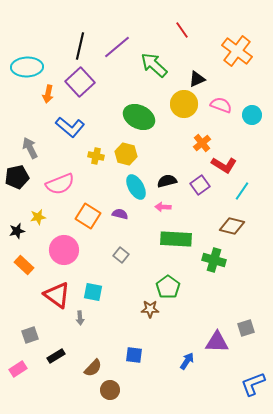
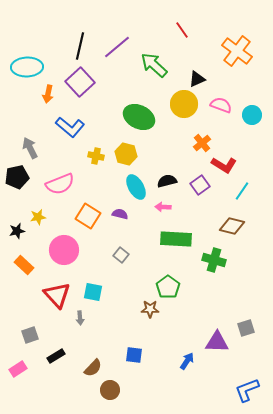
red triangle at (57, 295): rotated 12 degrees clockwise
blue L-shape at (253, 384): moved 6 px left, 6 px down
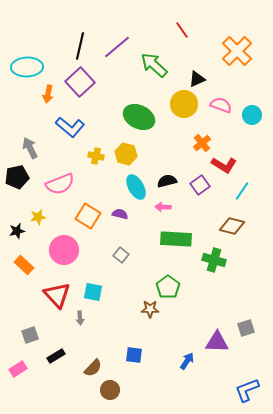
orange cross at (237, 51): rotated 8 degrees clockwise
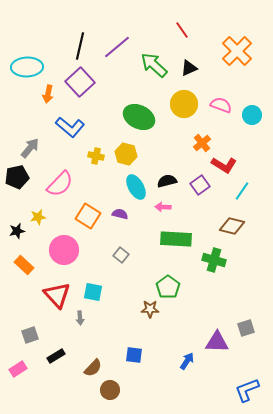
black triangle at (197, 79): moved 8 px left, 11 px up
gray arrow at (30, 148): rotated 65 degrees clockwise
pink semicircle at (60, 184): rotated 24 degrees counterclockwise
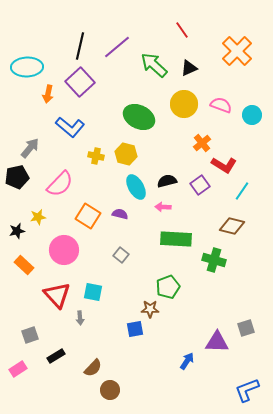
green pentagon at (168, 287): rotated 15 degrees clockwise
blue square at (134, 355): moved 1 px right, 26 px up; rotated 18 degrees counterclockwise
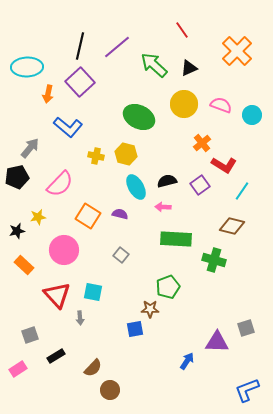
blue L-shape at (70, 127): moved 2 px left
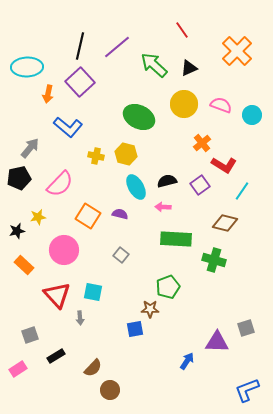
black pentagon at (17, 177): moved 2 px right, 1 px down
brown diamond at (232, 226): moved 7 px left, 3 px up
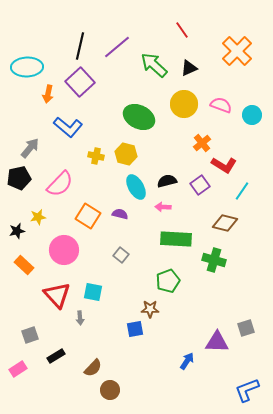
green pentagon at (168, 287): moved 6 px up
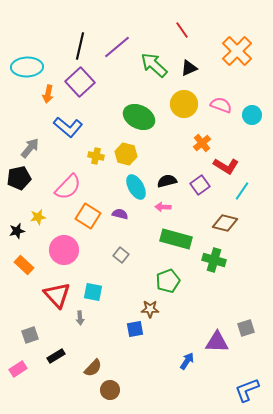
red L-shape at (224, 165): moved 2 px right, 1 px down
pink semicircle at (60, 184): moved 8 px right, 3 px down
green rectangle at (176, 239): rotated 12 degrees clockwise
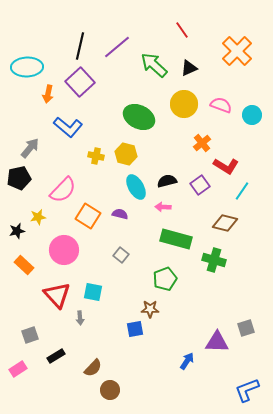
pink semicircle at (68, 187): moved 5 px left, 3 px down
green pentagon at (168, 281): moved 3 px left, 2 px up
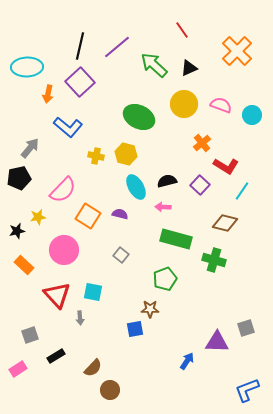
purple square at (200, 185): rotated 12 degrees counterclockwise
